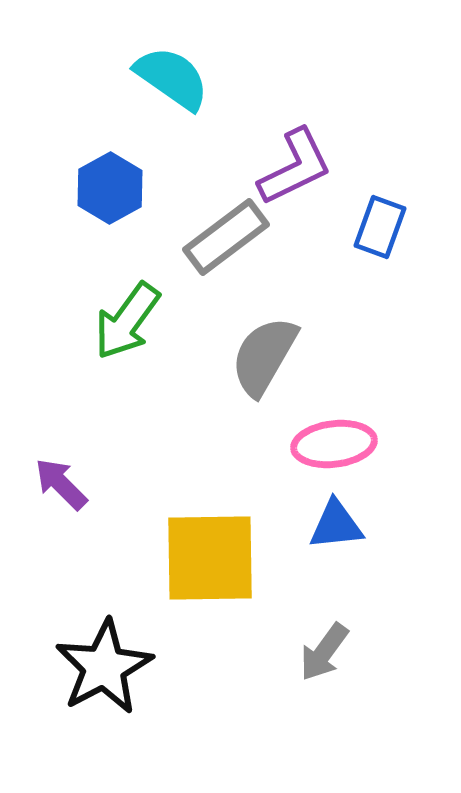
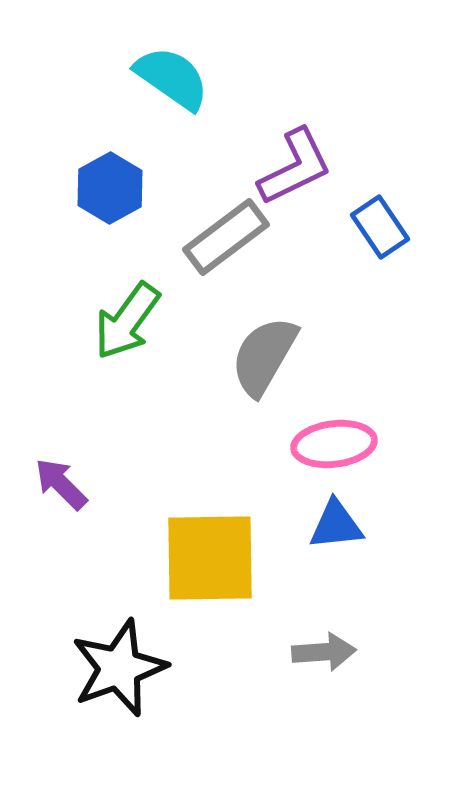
blue rectangle: rotated 54 degrees counterclockwise
gray arrow: rotated 130 degrees counterclockwise
black star: moved 15 px right, 1 px down; rotated 8 degrees clockwise
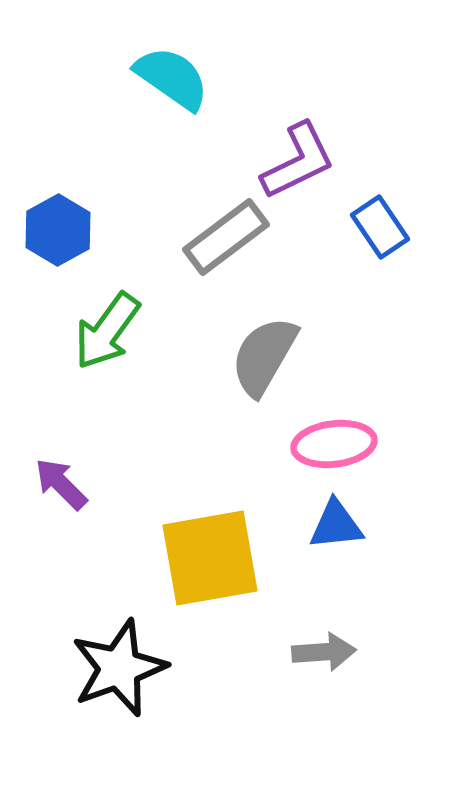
purple L-shape: moved 3 px right, 6 px up
blue hexagon: moved 52 px left, 42 px down
green arrow: moved 20 px left, 10 px down
yellow square: rotated 9 degrees counterclockwise
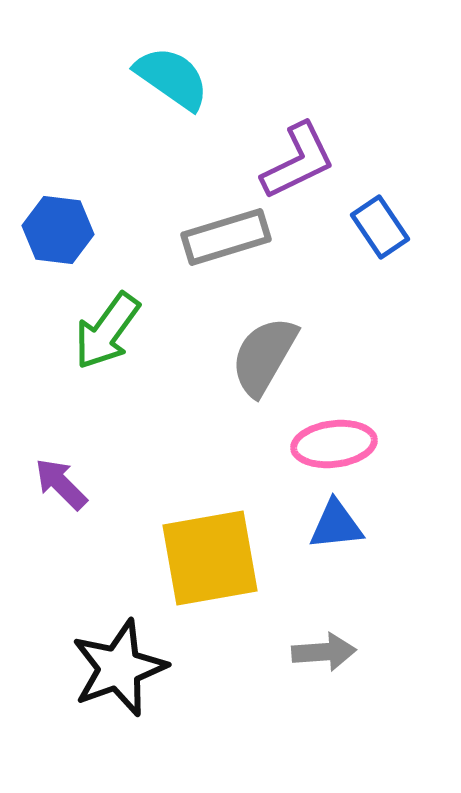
blue hexagon: rotated 24 degrees counterclockwise
gray rectangle: rotated 20 degrees clockwise
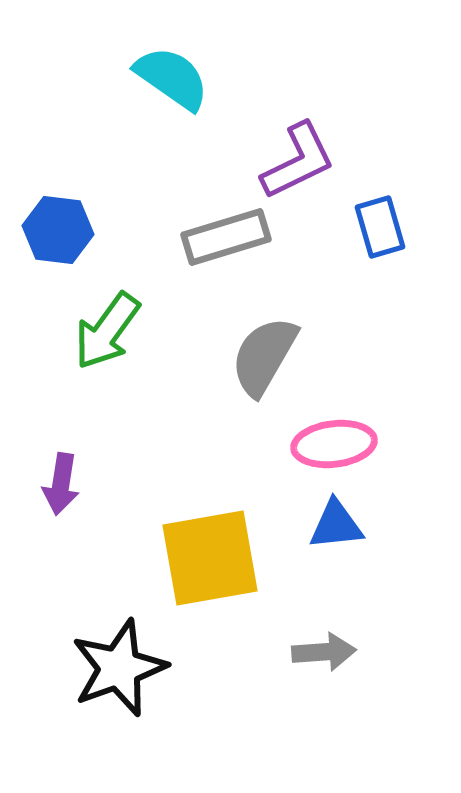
blue rectangle: rotated 18 degrees clockwise
purple arrow: rotated 126 degrees counterclockwise
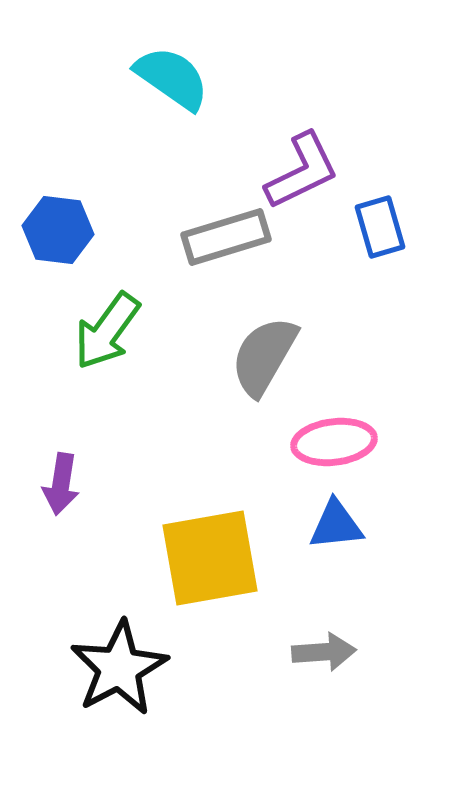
purple L-shape: moved 4 px right, 10 px down
pink ellipse: moved 2 px up
black star: rotated 8 degrees counterclockwise
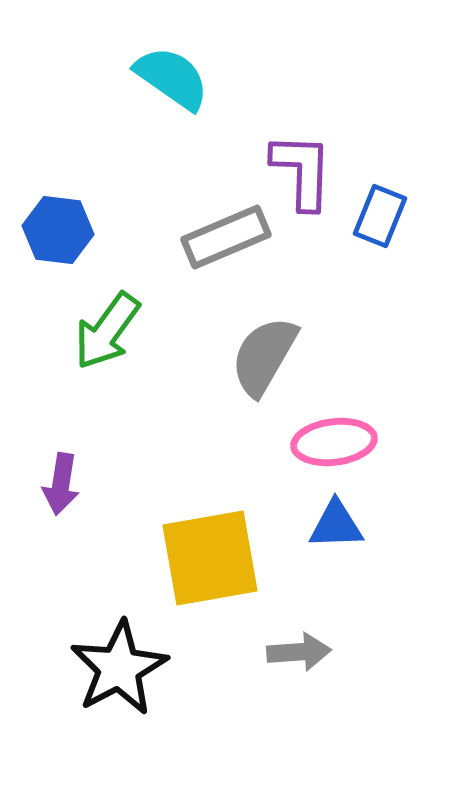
purple L-shape: rotated 62 degrees counterclockwise
blue rectangle: moved 11 px up; rotated 38 degrees clockwise
gray rectangle: rotated 6 degrees counterclockwise
blue triangle: rotated 4 degrees clockwise
gray arrow: moved 25 px left
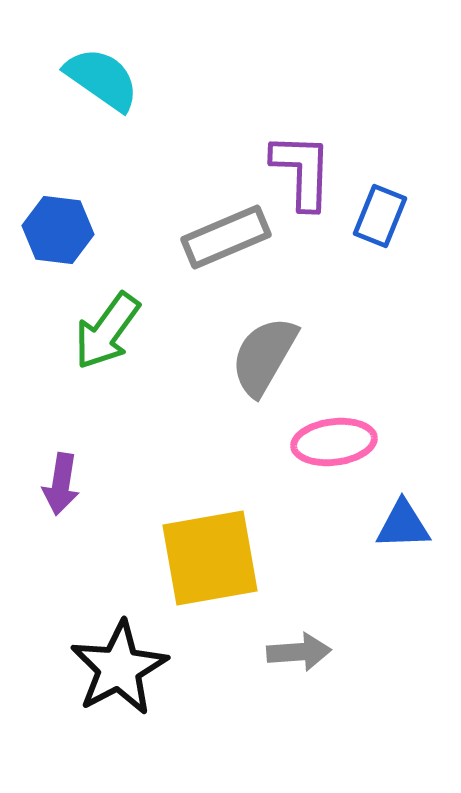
cyan semicircle: moved 70 px left, 1 px down
blue triangle: moved 67 px right
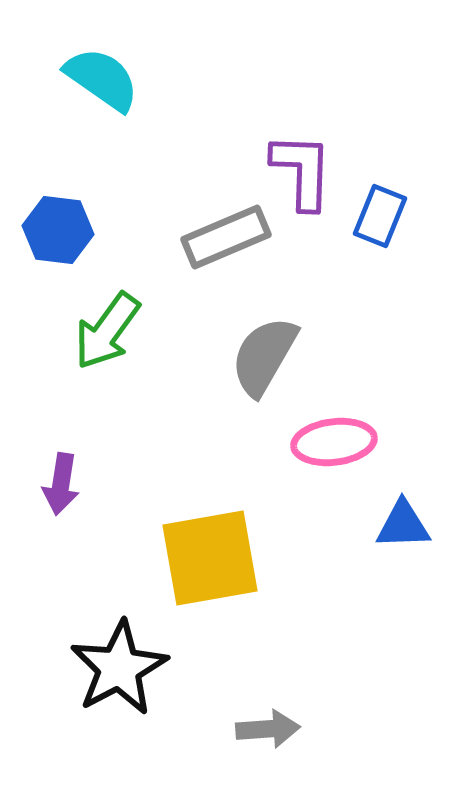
gray arrow: moved 31 px left, 77 px down
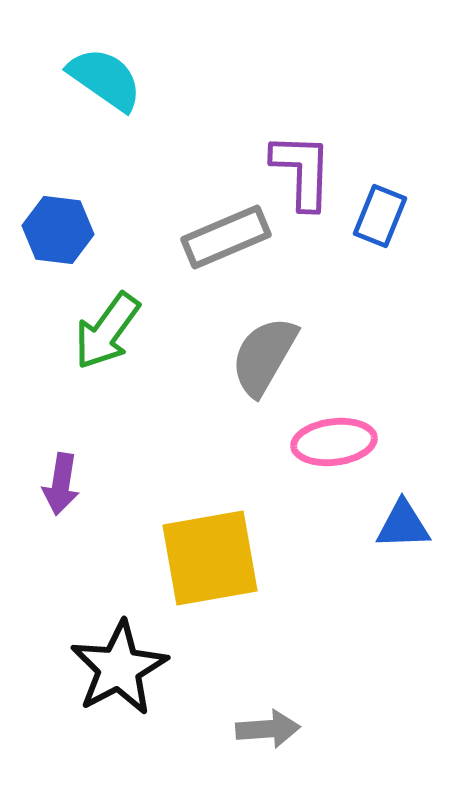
cyan semicircle: moved 3 px right
